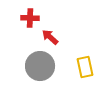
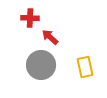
gray circle: moved 1 px right, 1 px up
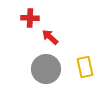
gray circle: moved 5 px right, 4 px down
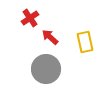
red cross: rotated 36 degrees counterclockwise
yellow rectangle: moved 25 px up
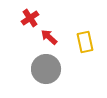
red arrow: moved 1 px left
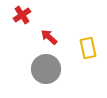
red cross: moved 8 px left, 3 px up
yellow rectangle: moved 3 px right, 6 px down
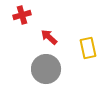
red cross: rotated 18 degrees clockwise
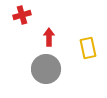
red arrow: rotated 48 degrees clockwise
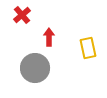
red cross: rotated 24 degrees counterclockwise
gray circle: moved 11 px left, 1 px up
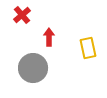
gray circle: moved 2 px left
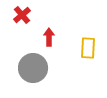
yellow rectangle: rotated 15 degrees clockwise
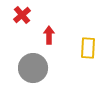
red arrow: moved 2 px up
